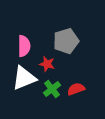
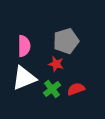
red star: moved 9 px right
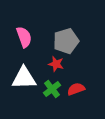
pink semicircle: moved 9 px up; rotated 20 degrees counterclockwise
white triangle: rotated 20 degrees clockwise
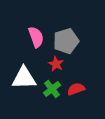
pink semicircle: moved 12 px right
red star: rotated 14 degrees clockwise
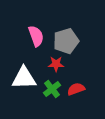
pink semicircle: moved 1 px up
red star: rotated 28 degrees counterclockwise
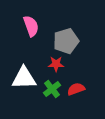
pink semicircle: moved 5 px left, 10 px up
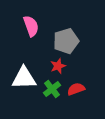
red star: moved 2 px right, 2 px down; rotated 21 degrees counterclockwise
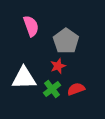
gray pentagon: rotated 20 degrees counterclockwise
